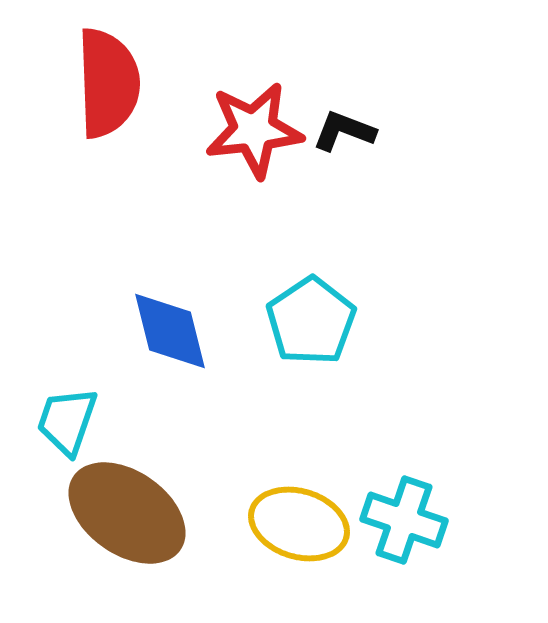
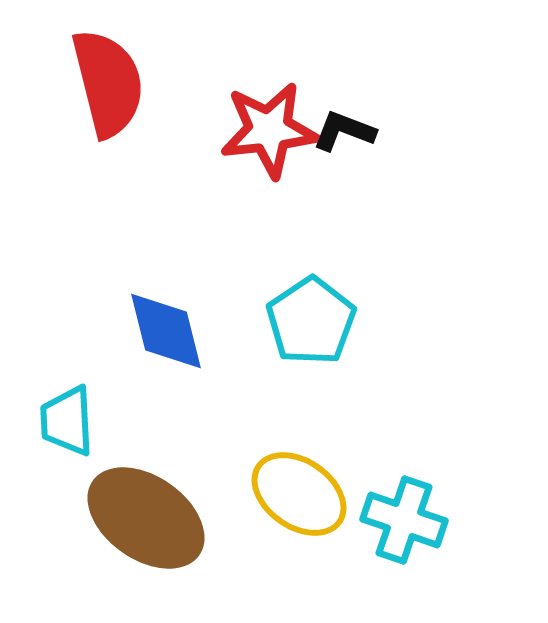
red semicircle: rotated 12 degrees counterclockwise
red star: moved 15 px right
blue diamond: moved 4 px left
cyan trapezoid: rotated 22 degrees counterclockwise
brown ellipse: moved 19 px right, 5 px down
yellow ellipse: moved 30 px up; rotated 18 degrees clockwise
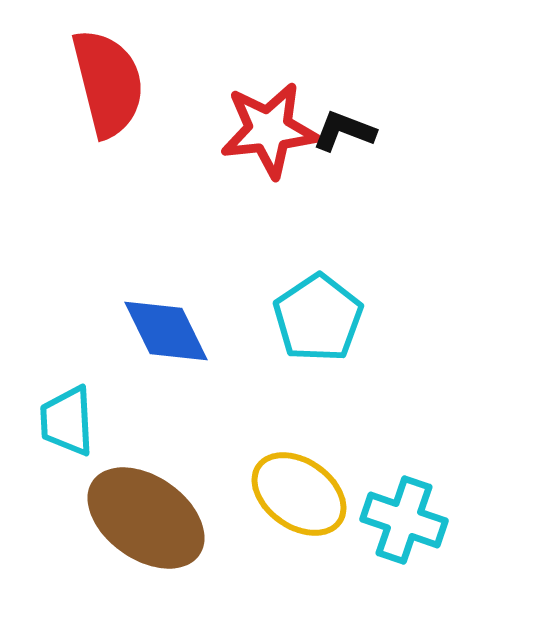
cyan pentagon: moved 7 px right, 3 px up
blue diamond: rotated 12 degrees counterclockwise
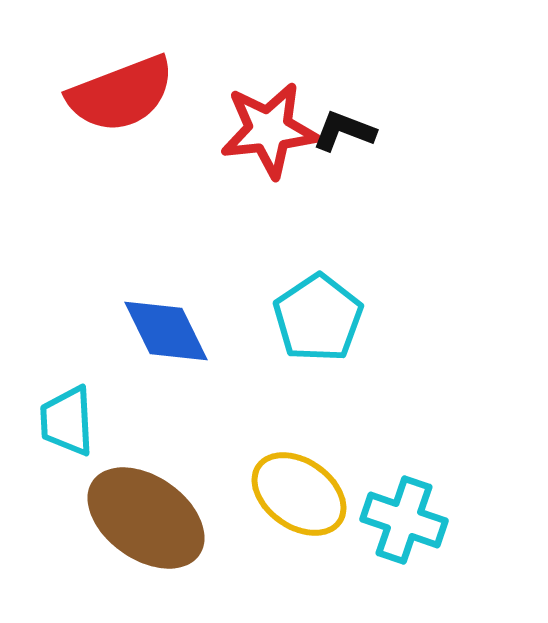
red semicircle: moved 13 px right, 11 px down; rotated 83 degrees clockwise
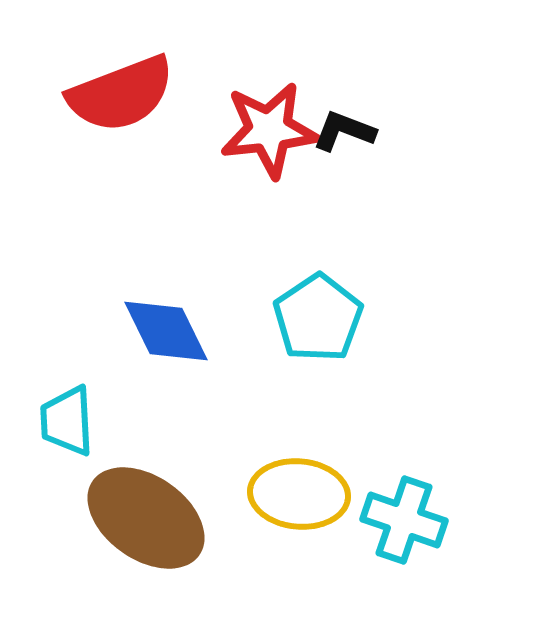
yellow ellipse: rotated 30 degrees counterclockwise
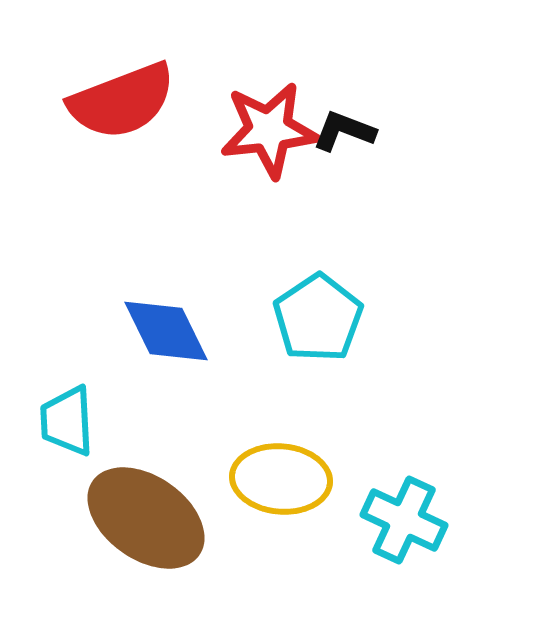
red semicircle: moved 1 px right, 7 px down
yellow ellipse: moved 18 px left, 15 px up
cyan cross: rotated 6 degrees clockwise
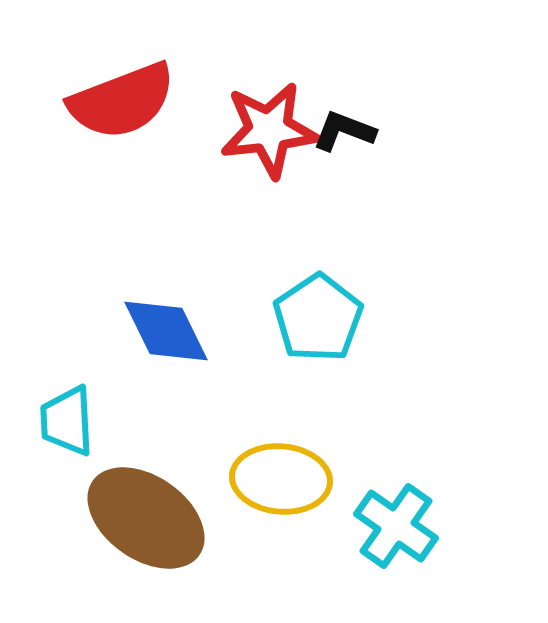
cyan cross: moved 8 px left, 6 px down; rotated 10 degrees clockwise
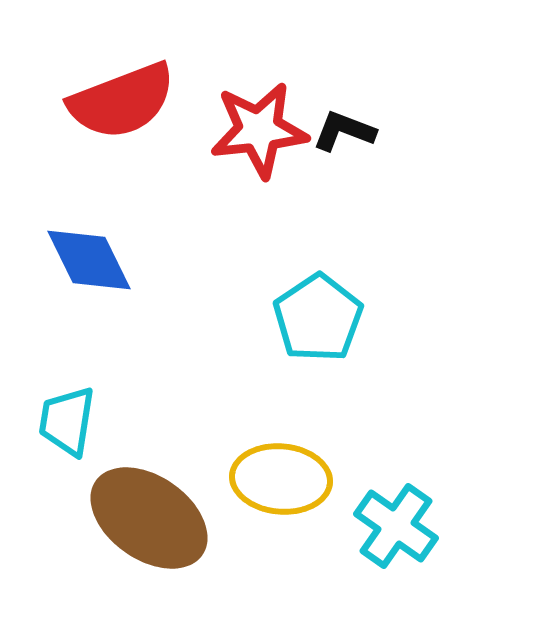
red star: moved 10 px left
blue diamond: moved 77 px left, 71 px up
cyan trapezoid: rotated 12 degrees clockwise
brown ellipse: moved 3 px right
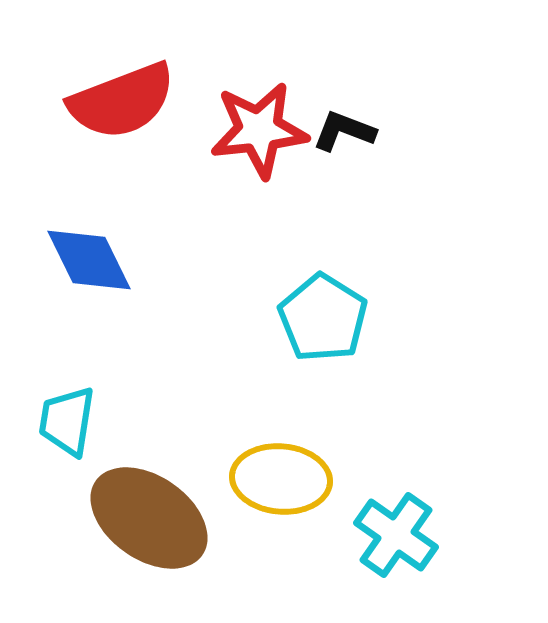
cyan pentagon: moved 5 px right; rotated 6 degrees counterclockwise
cyan cross: moved 9 px down
